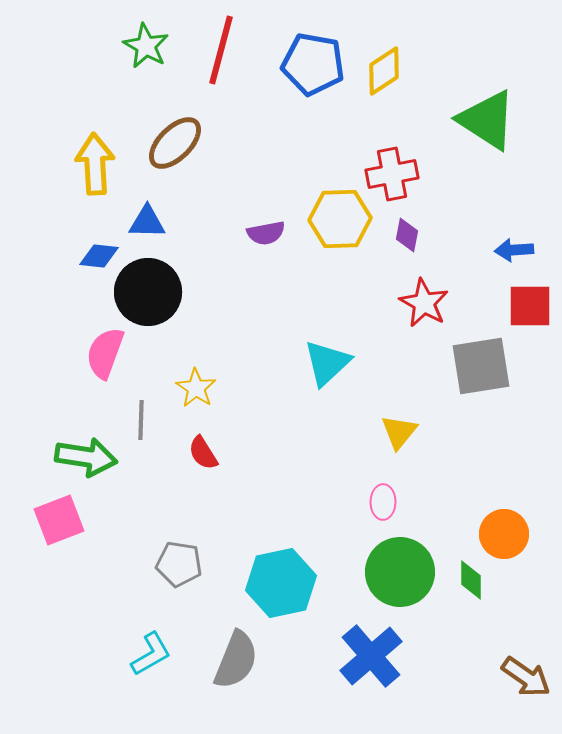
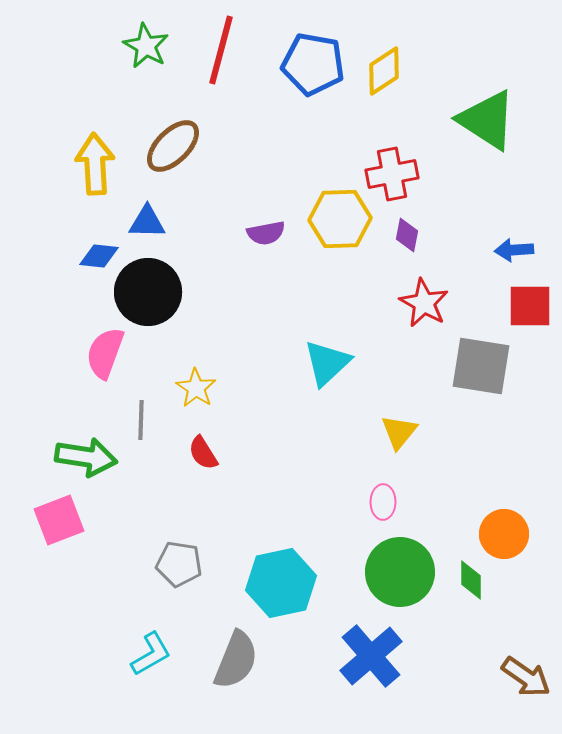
brown ellipse: moved 2 px left, 3 px down
gray square: rotated 18 degrees clockwise
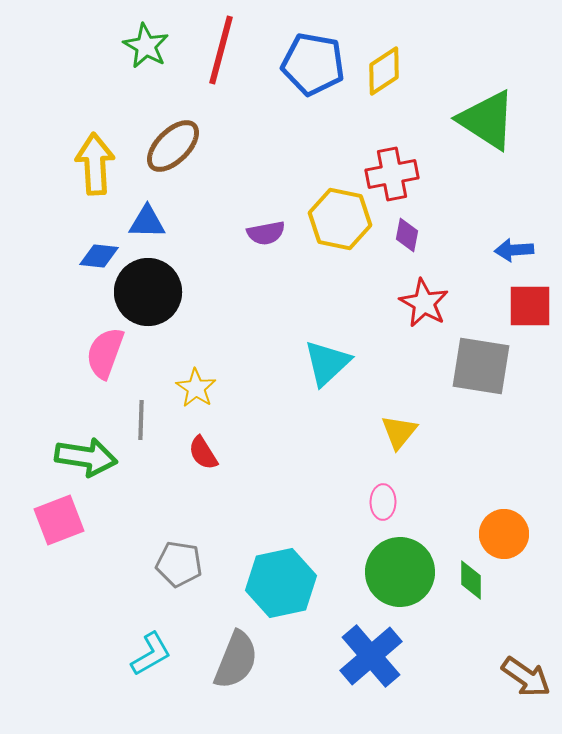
yellow hexagon: rotated 14 degrees clockwise
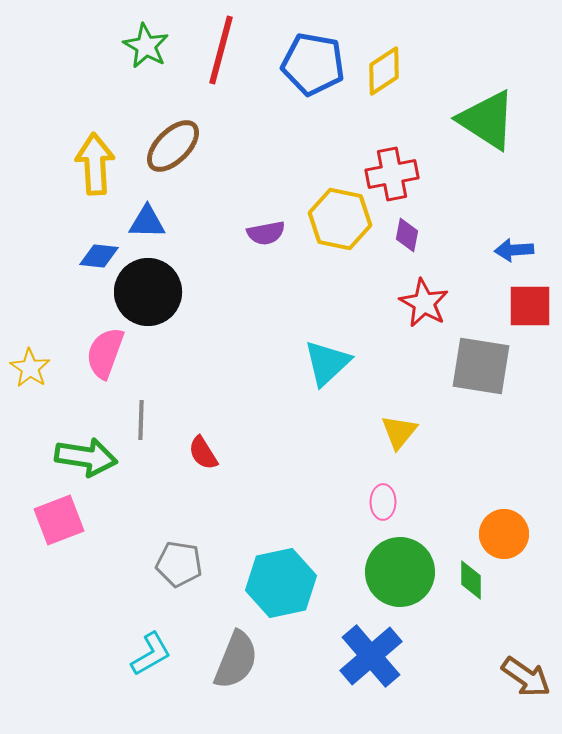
yellow star: moved 166 px left, 20 px up
